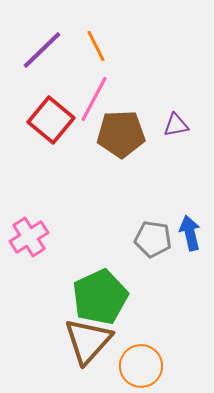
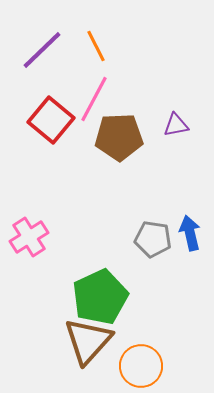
brown pentagon: moved 2 px left, 3 px down
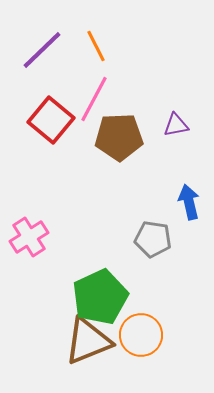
blue arrow: moved 1 px left, 31 px up
brown triangle: rotated 26 degrees clockwise
orange circle: moved 31 px up
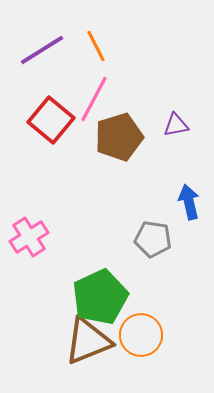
purple line: rotated 12 degrees clockwise
brown pentagon: rotated 15 degrees counterclockwise
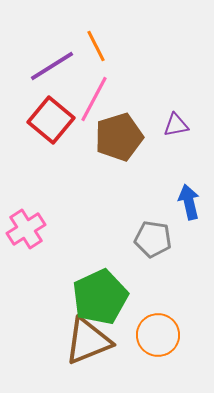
purple line: moved 10 px right, 16 px down
pink cross: moved 3 px left, 8 px up
orange circle: moved 17 px right
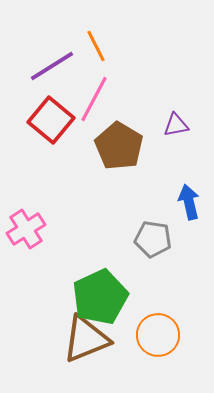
brown pentagon: moved 9 px down; rotated 24 degrees counterclockwise
brown triangle: moved 2 px left, 2 px up
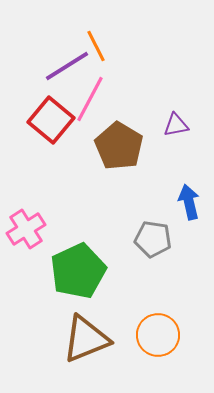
purple line: moved 15 px right
pink line: moved 4 px left
green pentagon: moved 22 px left, 26 px up
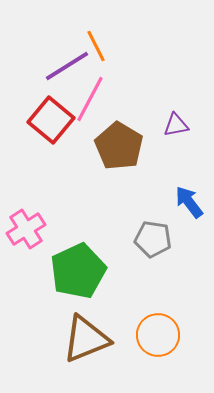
blue arrow: rotated 24 degrees counterclockwise
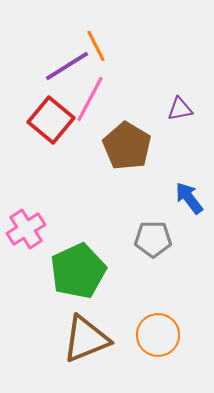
purple triangle: moved 4 px right, 16 px up
brown pentagon: moved 8 px right
blue arrow: moved 4 px up
gray pentagon: rotated 9 degrees counterclockwise
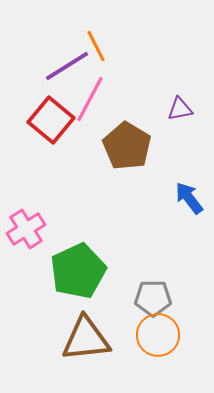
gray pentagon: moved 59 px down
brown triangle: rotated 16 degrees clockwise
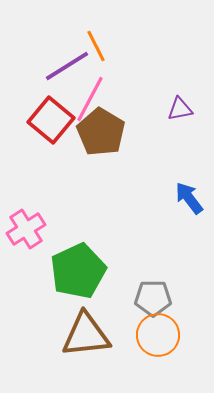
brown pentagon: moved 26 px left, 14 px up
brown triangle: moved 4 px up
